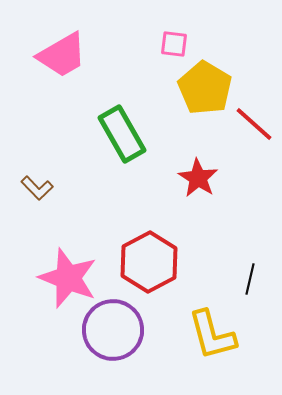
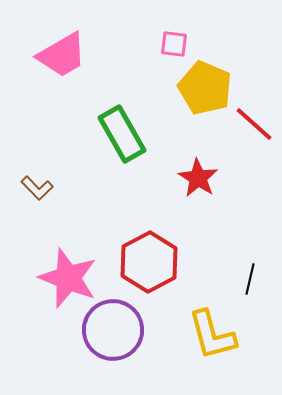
yellow pentagon: rotated 8 degrees counterclockwise
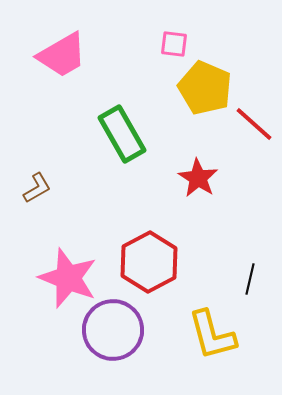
brown L-shape: rotated 76 degrees counterclockwise
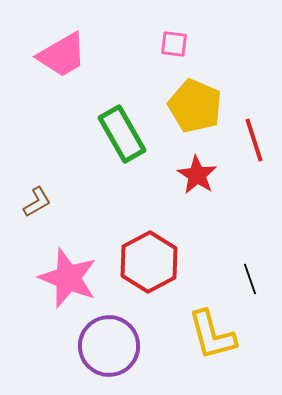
yellow pentagon: moved 10 px left, 18 px down
red line: moved 16 px down; rotated 30 degrees clockwise
red star: moved 1 px left, 3 px up
brown L-shape: moved 14 px down
black line: rotated 32 degrees counterclockwise
purple circle: moved 4 px left, 16 px down
